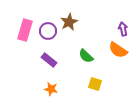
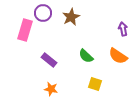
brown star: moved 2 px right, 5 px up
purple circle: moved 5 px left, 18 px up
orange semicircle: moved 6 px down
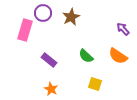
purple arrow: rotated 32 degrees counterclockwise
orange star: rotated 16 degrees clockwise
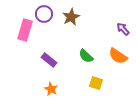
purple circle: moved 1 px right, 1 px down
yellow square: moved 1 px right, 1 px up
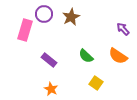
yellow square: rotated 16 degrees clockwise
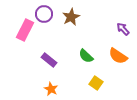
pink rectangle: rotated 10 degrees clockwise
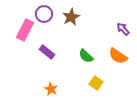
purple rectangle: moved 2 px left, 8 px up
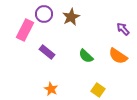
yellow square: moved 2 px right, 7 px down
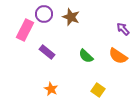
brown star: rotated 24 degrees counterclockwise
